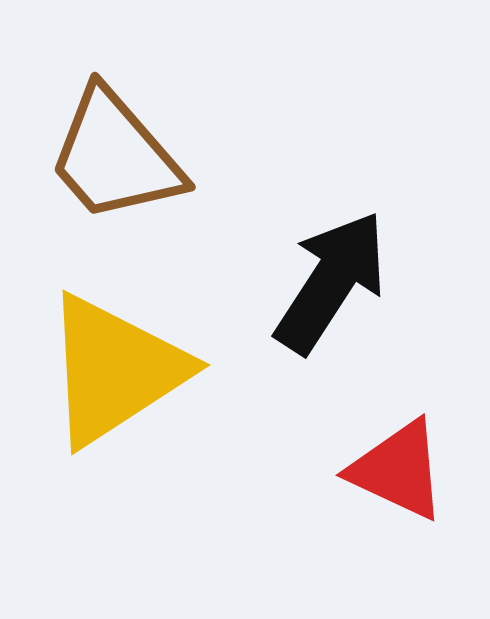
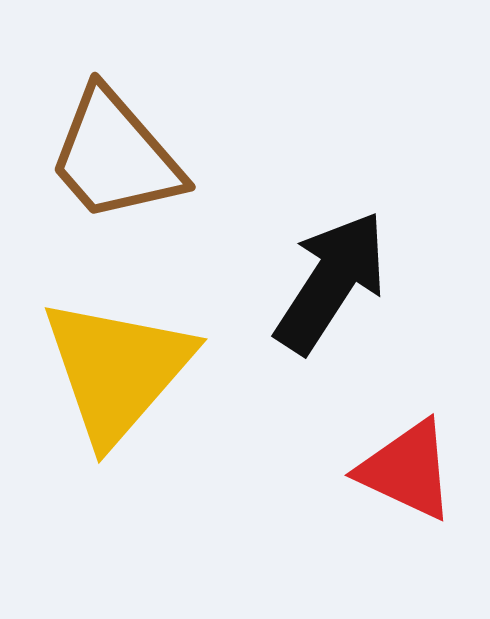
yellow triangle: moved 2 px right; rotated 16 degrees counterclockwise
red triangle: moved 9 px right
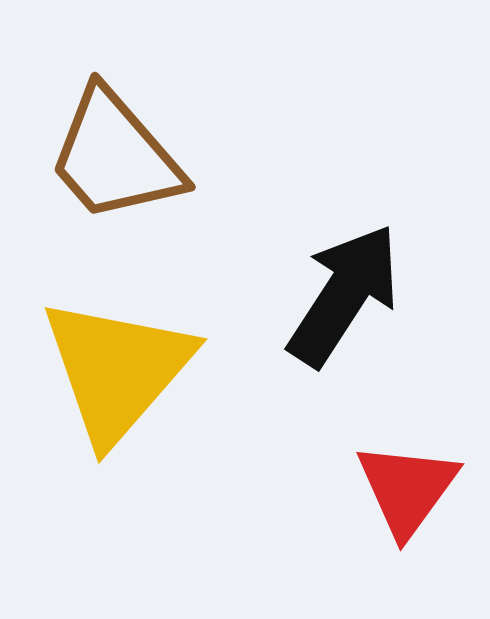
black arrow: moved 13 px right, 13 px down
red triangle: moved 19 px down; rotated 41 degrees clockwise
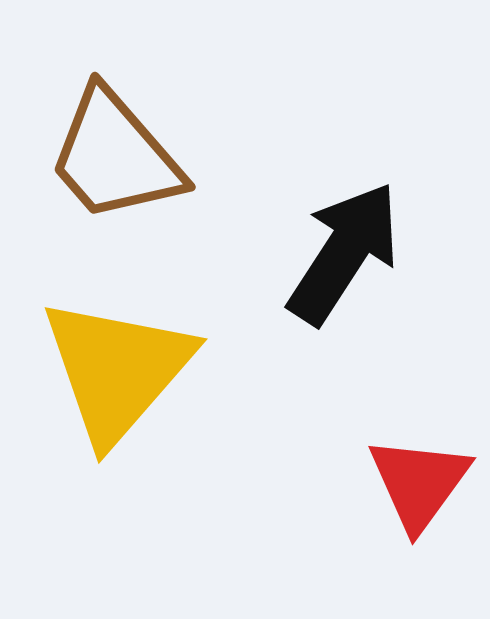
black arrow: moved 42 px up
red triangle: moved 12 px right, 6 px up
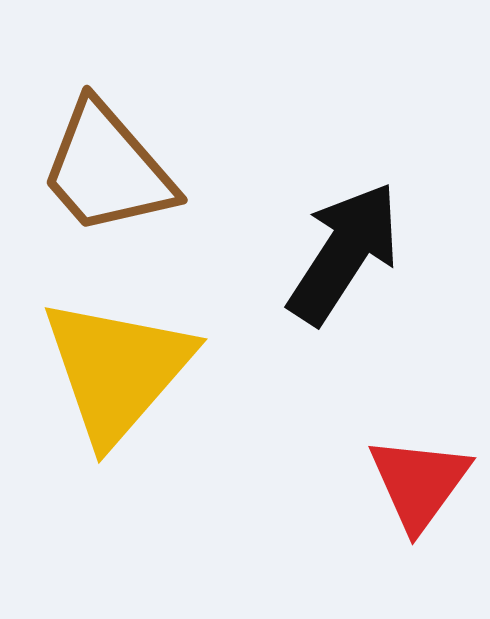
brown trapezoid: moved 8 px left, 13 px down
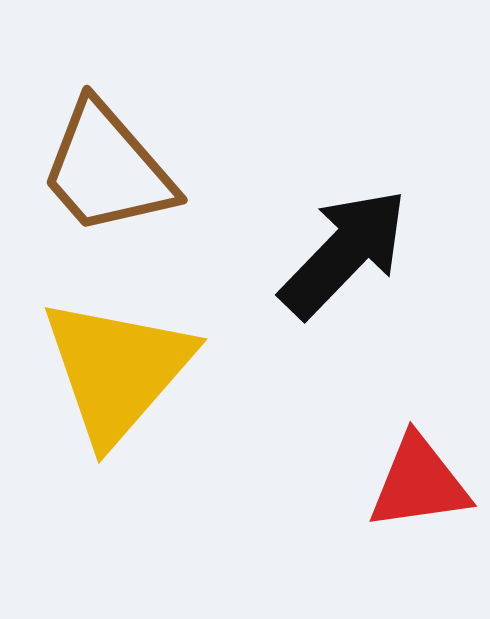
black arrow: rotated 11 degrees clockwise
red triangle: rotated 46 degrees clockwise
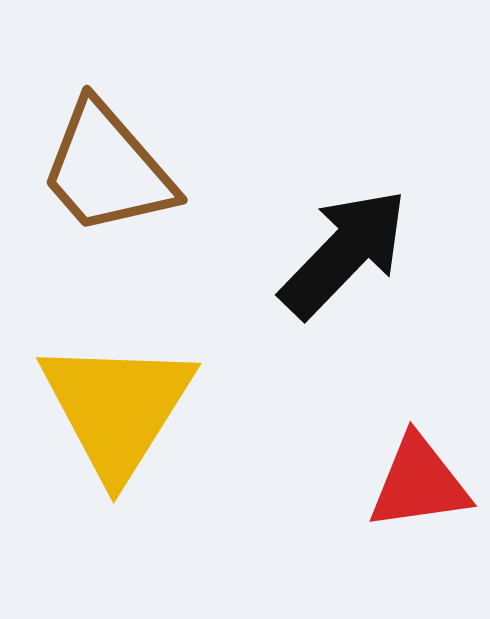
yellow triangle: moved 38 px down; rotated 9 degrees counterclockwise
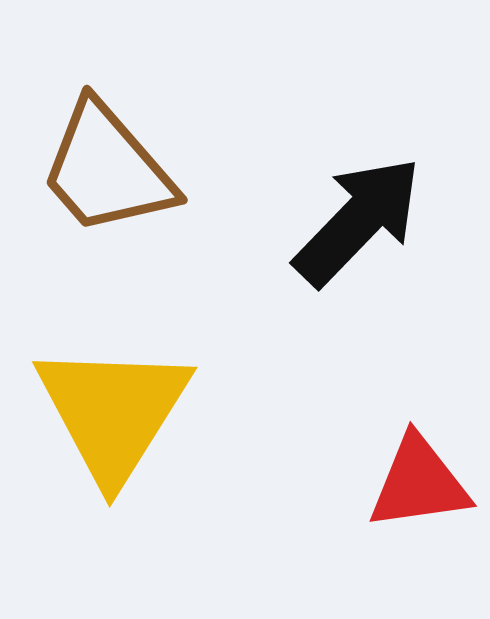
black arrow: moved 14 px right, 32 px up
yellow triangle: moved 4 px left, 4 px down
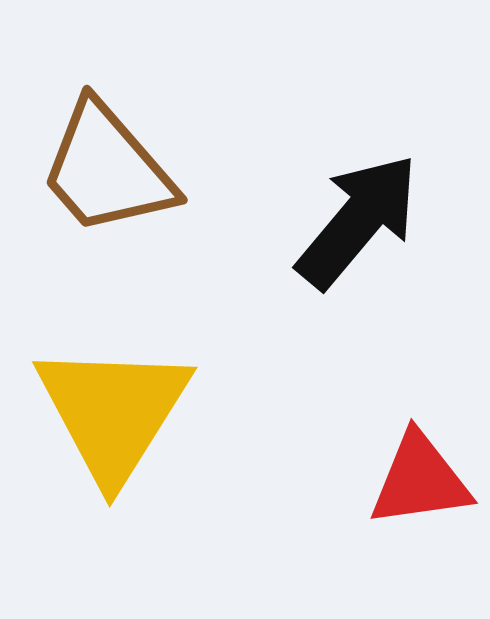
black arrow: rotated 4 degrees counterclockwise
red triangle: moved 1 px right, 3 px up
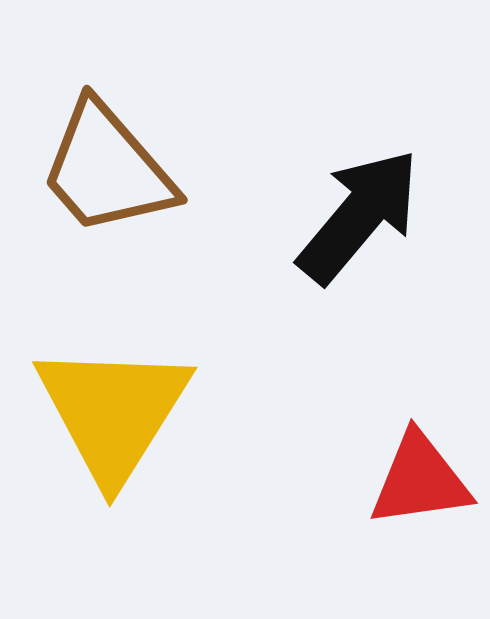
black arrow: moved 1 px right, 5 px up
